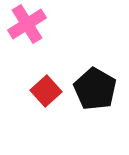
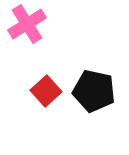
black pentagon: moved 1 px left, 2 px down; rotated 18 degrees counterclockwise
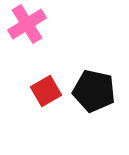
red square: rotated 12 degrees clockwise
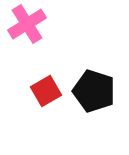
black pentagon: rotated 6 degrees clockwise
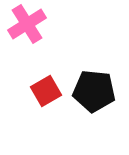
black pentagon: rotated 12 degrees counterclockwise
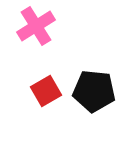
pink cross: moved 9 px right, 2 px down
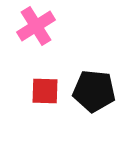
red square: moved 1 px left; rotated 32 degrees clockwise
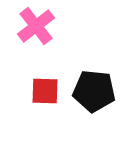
pink cross: rotated 6 degrees counterclockwise
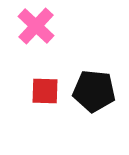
pink cross: rotated 9 degrees counterclockwise
